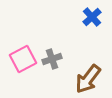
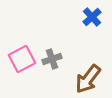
pink square: moved 1 px left
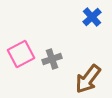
pink square: moved 1 px left, 5 px up
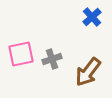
pink square: rotated 16 degrees clockwise
brown arrow: moved 7 px up
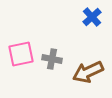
gray cross: rotated 30 degrees clockwise
brown arrow: rotated 28 degrees clockwise
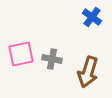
blue cross: rotated 12 degrees counterclockwise
brown arrow: rotated 48 degrees counterclockwise
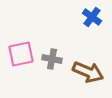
brown arrow: rotated 84 degrees counterclockwise
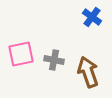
gray cross: moved 2 px right, 1 px down
brown arrow: rotated 132 degrees counterclockwise
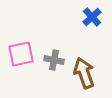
blue cross: rotated 12 degrees clockwise
brown arrow: moved 4 px left, 1 px down
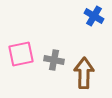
blue cross: moved 2 px right, 1 px up; rotated 18 degrees counterclockwise
brown arrow: rotated 20 degrees clockwise
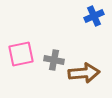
blue cross: rotated 36 degrees clockwise
brown arrow: rotated 84 degrees clockwise
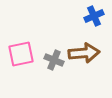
gray cross: rotated 12 degrees clockwise
brown arrow: moved 20 px up
